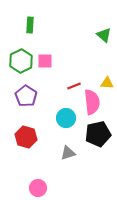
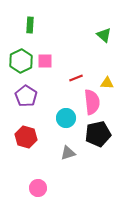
red line: moved 2 px right, 8 px up
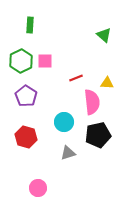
cyan circle: moved 2 px left, 4 px down
black pentagon: moved 1 px down
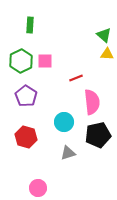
yellow triangle: moved 29 px up
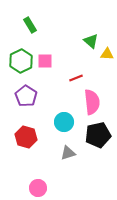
green rectangle: rotated 35 degrees counterclockwise
green triangle: moved 13 px left, 6 px down
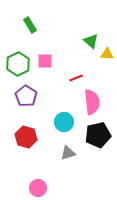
green hexagon: moved 3 px left, 3 px down
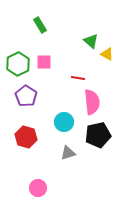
green rectangle: moved 10 px right
yellow triangle: rotated 24 degrees clockwise
pink square: moved 1 px left, 1 px down
red line: moved 2 px right; rotated 32 degrees clockwise
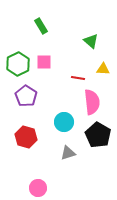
green rectangle: moved 1 px right, 1 px down
yellow triangle: moved 4 px left, 15 px down; rotated 24 degrees counterclockwise
black pentagon: rotated 30 degrees counterclockwise
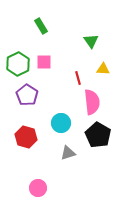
green triangle: rotated 14 degrees clockwise
red line: rotated 64 degrees clockwise
purple pentagon: moved 1 px right, 1 px up
cyan circle: moved 3 px left, 1 px down
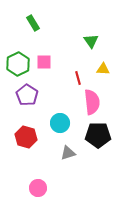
green rectangle: moved 8 px left, 3 px up
cyan circle: moved 1 px left
black pentagon: rotated 30 degrees counterclockwise
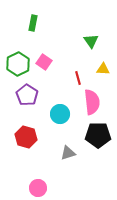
green rectangle: rotated 42 degrees clockwise
pink square: rotated 35 degrees clockwise
cyan circle: moved 9 px up
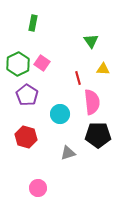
pink square: moved 2 px left, 1 px down
